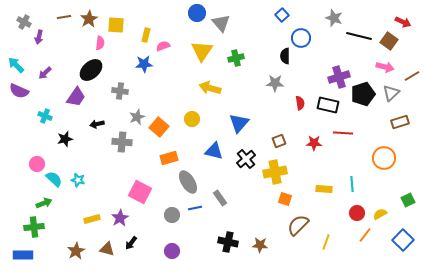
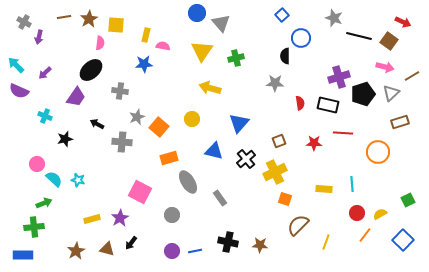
pink semicircle at (163, 46): rotated 32 degrees clockwise
black arrow at (97, 124): rotated 40 degrees clockwise
orange circle at (384, 158): moved 6 px left, 6 px up
yellow cross at (275, 172): rotated 15 degrees counterclockwise
blue line at (195, 208): moved 43 px down
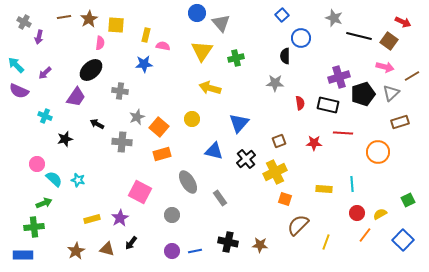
orange rectangle at (169, 158): moved 7 px left, 4 px up
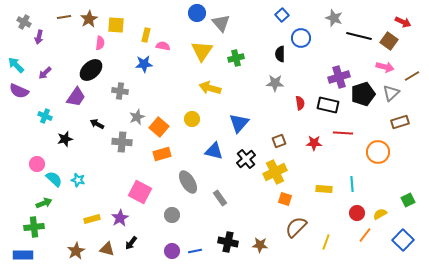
black semicircle at (285, 56): moved 5 px left, 2 px up
brown semicircle at (298, 225): moved 2 px left, 2 px down
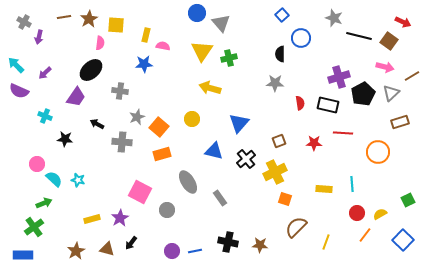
green cross at (236, 58): moved 7 px left
black pentagon at (363, 94): rotated 10 degrees counterclockwise
black star at (65, 139): rotated 21 degrees clockwise
gray circle at (172, 215): moved 5 px left, 5 px up
green cross at (34, 227): rotated 30 degrees counterclockwise
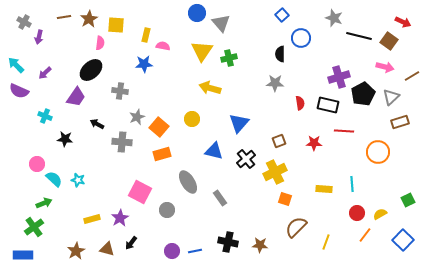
gray triangle at (391, 93): moved 4 px down
red line at (343, 133): moved 1 px right, 2 px up
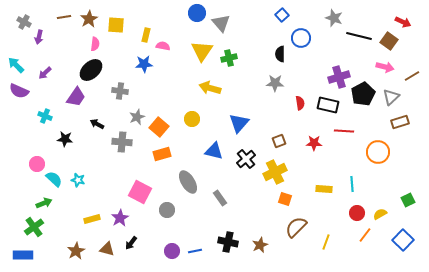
pink semicircle at (100, 43): moved 5 px left, 1 px down
brown star at (260, 245): rotated 28 degrees counterclockwise
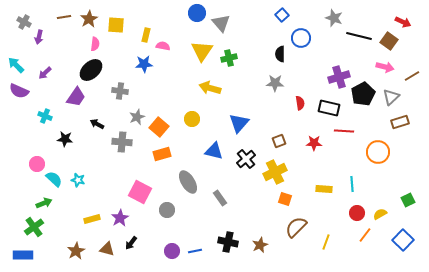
black rectangle at (328, 105): moved 1 px right, 3 px down
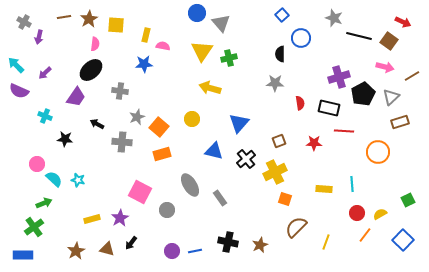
gray ellipse at (188, 182): moved 2 px right, 3 px down
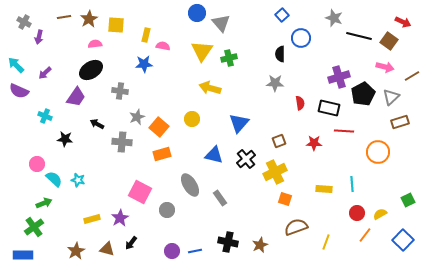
pink semicircle at (95, 44): rotated 104 degrees counterclockwise
black ellipse at (91, 70): rotated 10 degrees clockwise
blue triangle at (214, 151): moved 4 px down
brown semicircle at (296, 227): rotated 25 degrees clockwise
